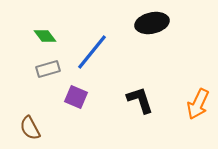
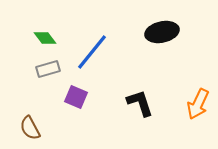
black ellipse: moved 10 px right, 9 px down
green diamond: moved 2 px down
black L-shape: moved 3 px down
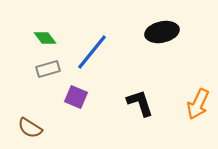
brown semicircle: rotated 30 degrees counterclockwise
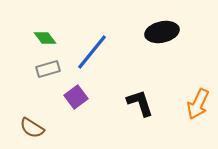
purple square: rotated 30 degrees clockwise
brown semicircle: moved 2 px right
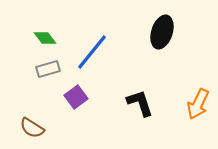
black ellipse: rotated 60 degrees counterclockwise
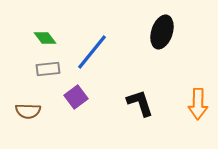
gray rectangle: rotated 10 degrees clockwise
orange arrow: rotated 24 degrees counterclockwise
brown semicircle: moved 4 px left, 17 px up; rotated 30 degrees counterclockwise
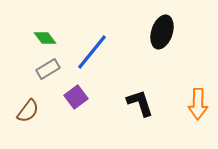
gray rectangle: rotated 25 degrees counterclockwise
brown semicircle: rotated 55 degrees counterclockwise
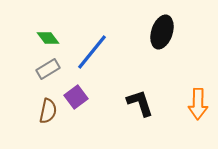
green diamond: moved 3 px right
brown semicircle: moved 20 px right; rotated 25 degrees counterclockwise
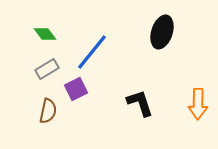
green diamond: moved 3 px left, 4 px up
gray rectangle: moved 1 px left
purple square: moved 8 px up; rotated 10 degrees clockwise
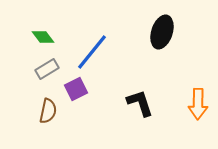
green diamond: moved 2 px left, 3 px down
